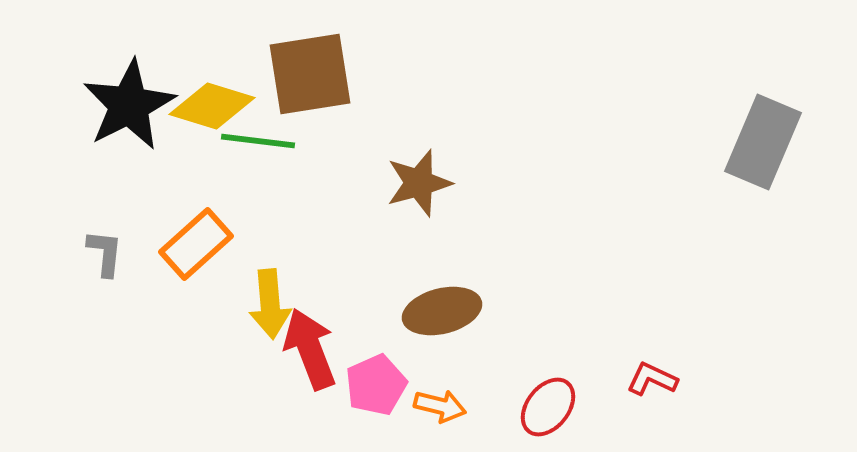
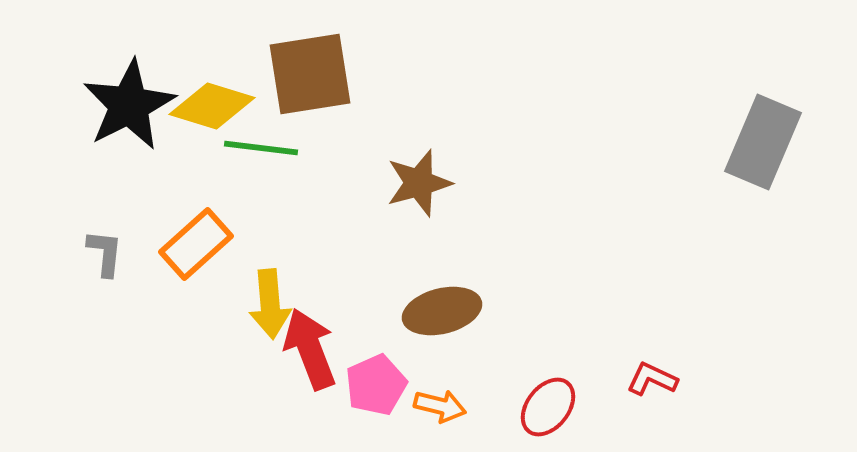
green line: moved 3 px right, 7 px down
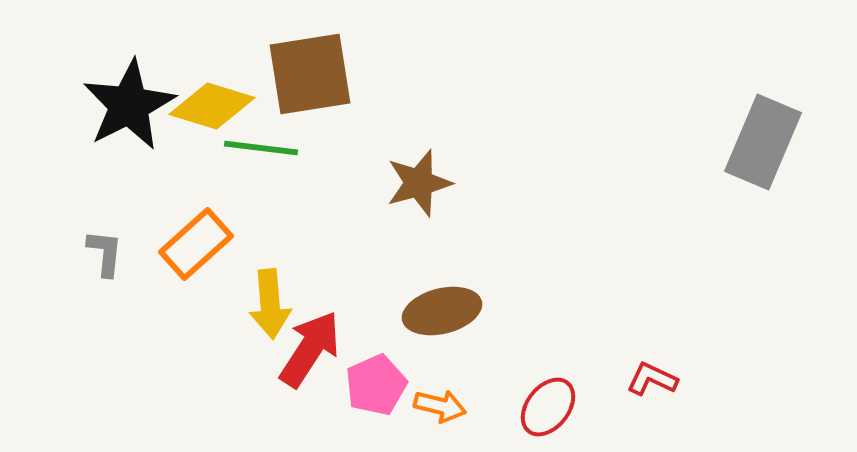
red arrow: rotated 54 degrees clockwise
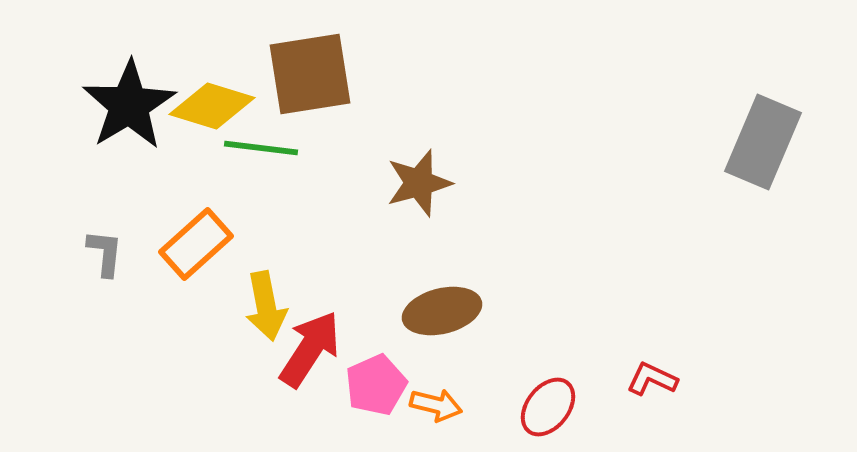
black star: rotated 4 degrees counterclockwise
yellow arrow: moved 4 px left, 2 px down; rotated 6 degrees counterclockwise
orange arrow: moved 4 px left, 1 px up
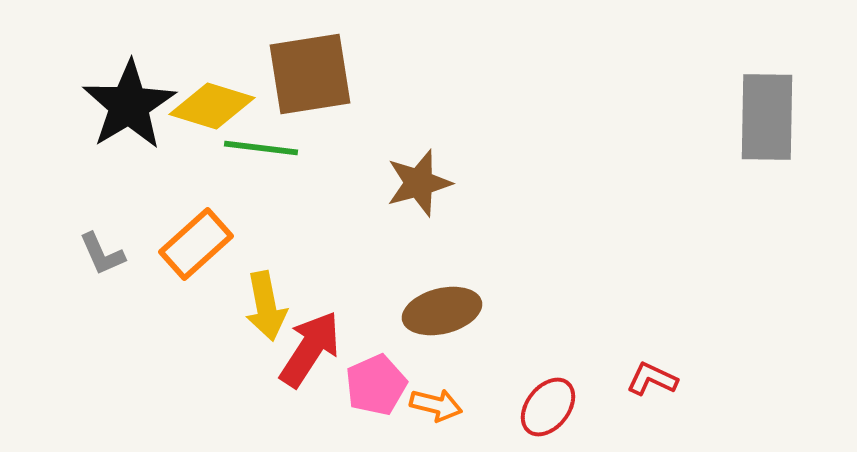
gray rectangle: moved 4 px right, 25 px up; rotated 22 degrees counterclockwise
gray L-shape: moved 3 px left, 1 px down; rotated 150 degrees clockwise
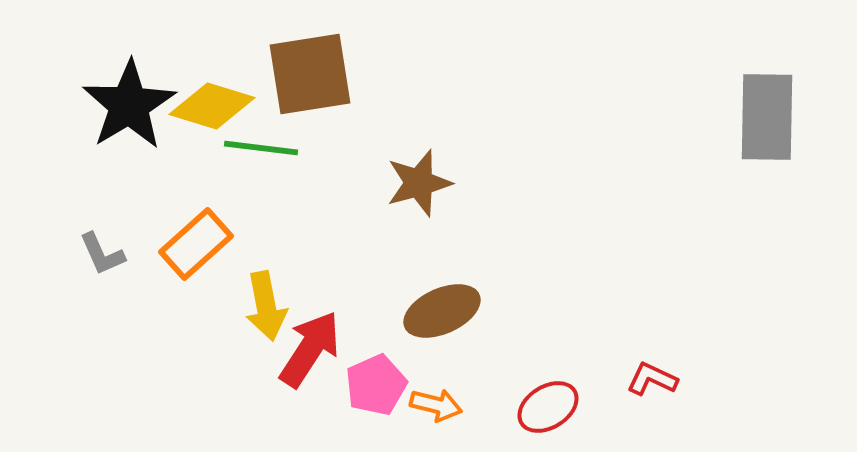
brown ellipse: rotated 10 degrees counterclockwise
red ellipse: rotated 20 degrees clockwise
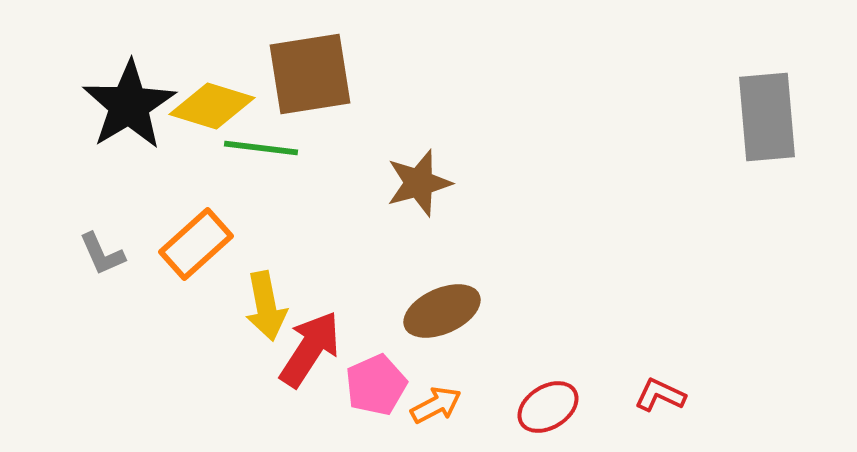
gray rectangle: rotated 6 degrees counterclockwise
red L-shape: moved 8 px right, 16 px down
orange arrow: rotated 42 degrees counterclockwise
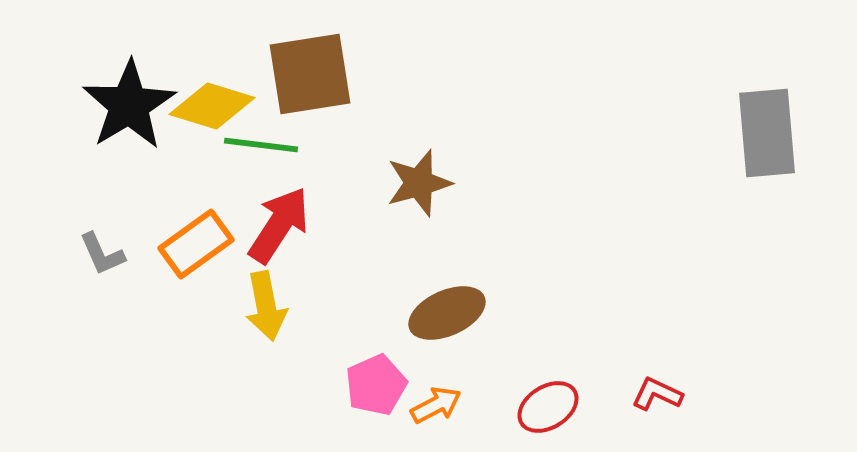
gray rectangle: moved 16 px down
green line: moved 3 px up
orange rectangle: rotated 6 degrees clockwise
brown ellipse: moved 5 px right, 2 px down
red arrow: moved 31 px left, 124 px up
red L-shape: moved 3 px left, 1 px up
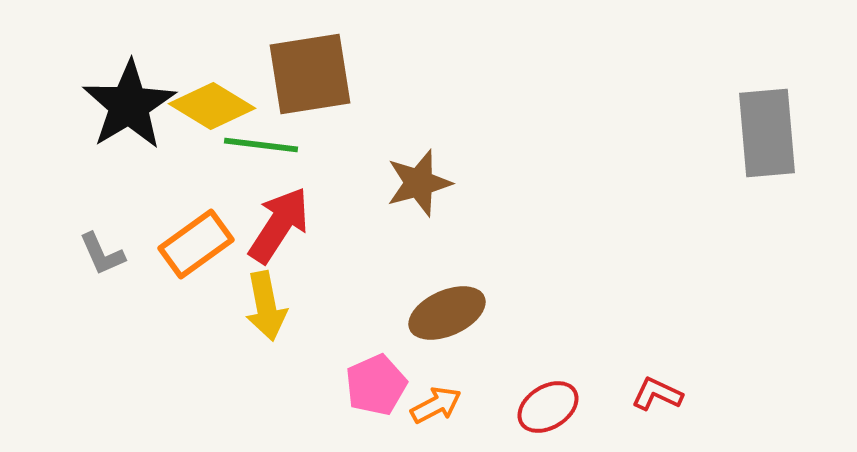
yellow diamond: rotated 14 degrees clockwise
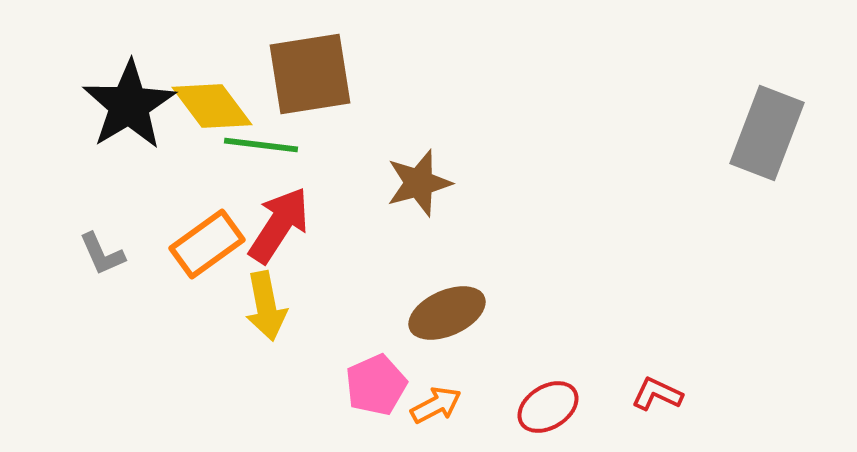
yellow diamond: rotated 22 degrees clockwise
gray rectangle: rotated 26 degrees clockwise
orange rectangle: moved 11 px right
